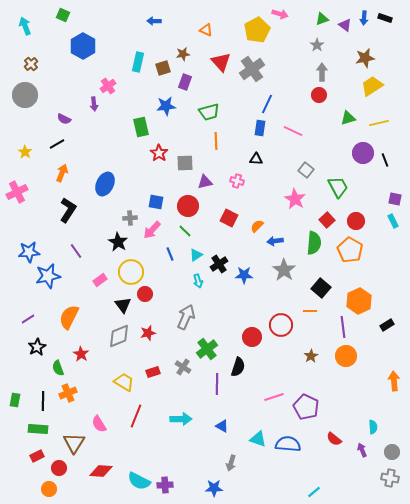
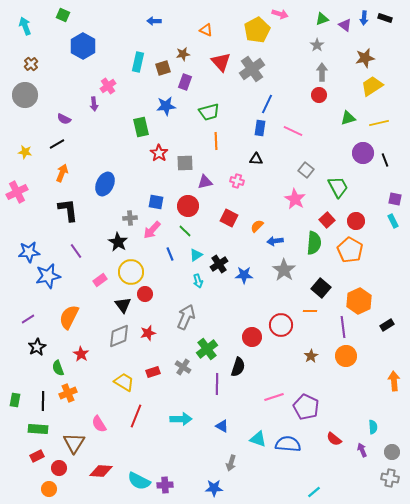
yellow star at (25, 152): rotated 24 degrees counterclockwise
black L-shape at (68, 210): rotated 40 degrees counterclockwise
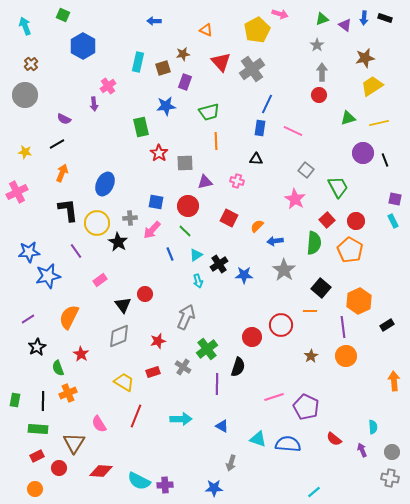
yellow circle at (131, 272): moved 34 px left, 49 px up
red star at (148, 333): moved 10 px right, 8 px down
orange circle at (49, 489): moved 14 px left
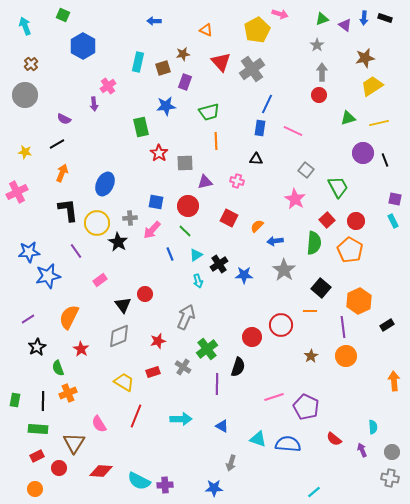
red star at (81, 354): moved 5 px up
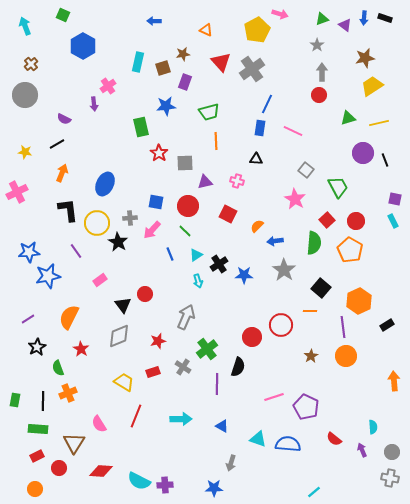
red square at (229, 218): moved 1 px left, 4 px up
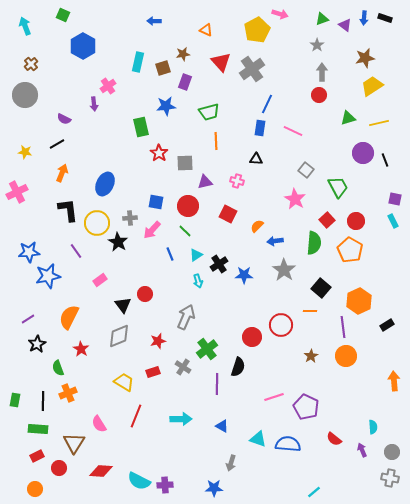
black star at (37, 347): moved 3 px up
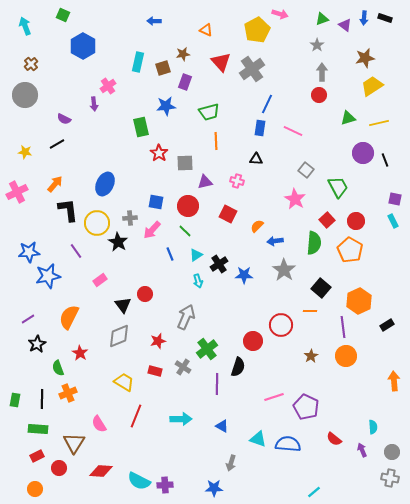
orange arrow at (62, 173): moved 7 px left, 11 px down; rotated 18 degrees clockwise
red circle at (252, 337): moved 1 px right, 4 px down
red star at (81, 349): moved 1 px left, 4 px down
red rectangle at (153, 372): moved 2 px right, 1 px up; rotated 32 degrees clockwise
black line at (43, 401): moved 1 px left, 2 px up
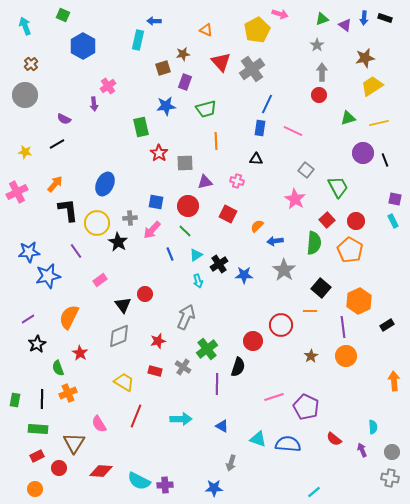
cyan rectangle at (138, 62): moved 22 px up
green trapezoid at (209, 112): moved 3 px left, 3 px up
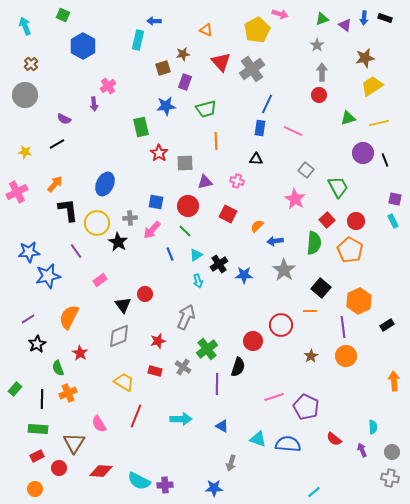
green rectangle at (15, 400): moved 11 px up; rotated 32 degrees clockwise
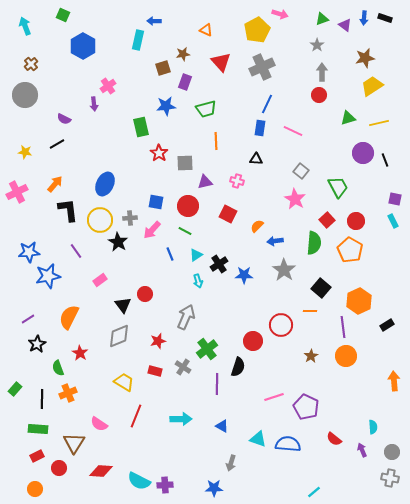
gray cross at (252, 69): moved 10 px right, 2 px up; rotated 10 degrees clockwise
gray square at (306, 170): moved 5 px left, 1 px down
yellow circle at (97, 223): moved 3 px right, 3 px up
green line at (185, 231): rotated 16 degrees counterclockwise
pink semicircle at (99, 424): rotated 24 degrees counterclockwise
